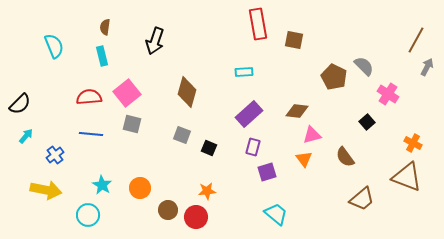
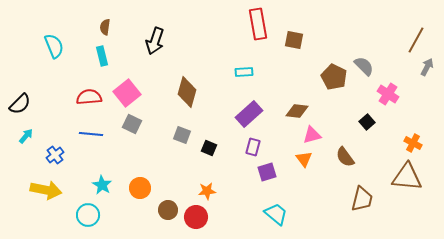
gray square at (132, 124): rotated 12 degrees clockwise
brown triangle at (407, 177): rotated 16 degrees counterclockwise
brown trapezoid at (362, 199): rotated 36 degrees counterclockwise
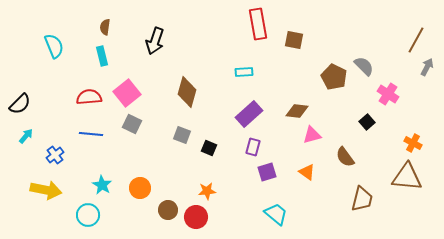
orange triangle at (304, 159): moved 3 px right, 13 px down; rotated 18 degrees counterclockwise
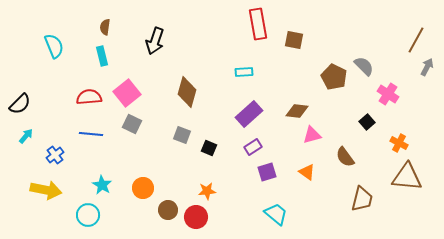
orange cross at (413, 143): moved 14 px left
purple rectangle at (253, 147): rotated 42 degrees clockwise
orange circle at (140, 188): moved 3 px right
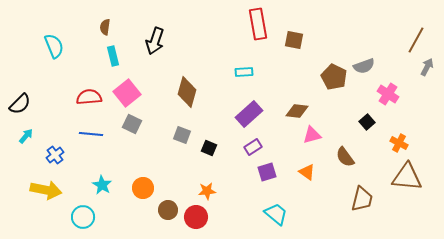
cyan rectangle at (102, 56): moved 11 px right
gray semicircle at (364, 66): rotated 115 degrees clockwise
cyan circle at (88, 215): moved 5 px left, 2 px down
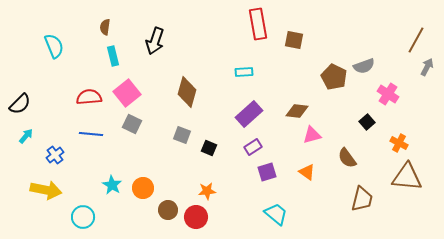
brown semicircle at (345, 157): moved 2 px right, 1 px down
cyan star at (102, 185): moved 10 px right
